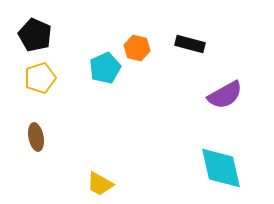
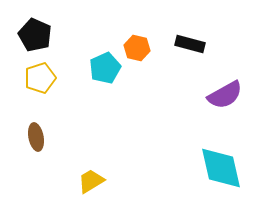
yellow trapezoid: moved 9 px left, 3 px up; rotated 120 degrees clockwise
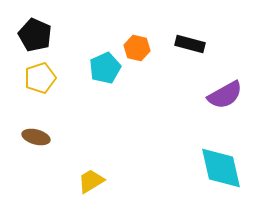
brown ellipse: rotated 64 degrees counterclockwise
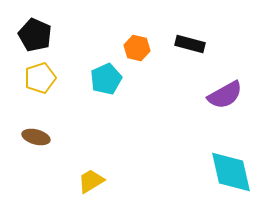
cyan pentagon: moved 1 px right, 11 px down
cyan diamond: moved 10 px right, 4 px down
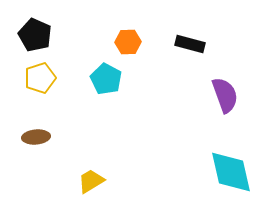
orange hexagon: moved 9 px left, 6 px up; rotated 15 degrees counterclockwise
cyan pentagon: rotated 20 degrees counterclockwise
purple semicircle: rotated 81 degrees counterclockwise
brown ellipse: rotated 20 degrees counterclockwise
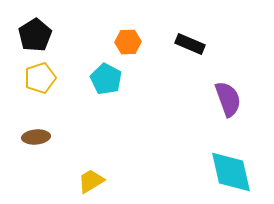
black pentagon: rotated 16 degrees clockwise
black rectangle: rotated 8 degrees clockwise
purple semicircle: moved 3 px right, 4 px down
